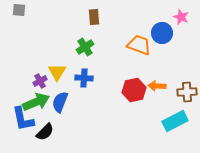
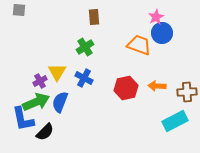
pink star: moved 25 px left; rotated 21 degrees clockwise
blue cross: rotated 24 degrees clockwise
red hexagon: moved 8 px left, 2 px up
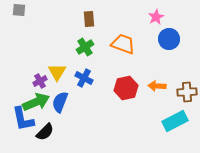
brown rectangle: moved 5 px left, 2 px down
blue circle: moved 7 px right, 6 px down
orange trapezoid: moved 16 px left, 1 px up
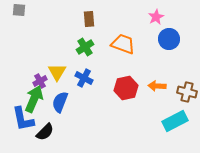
brown cross: rotated 18 degrees clockwise
green arrow: moved 2 px left, 3 px up; rotated 44 degrees counterclockwise
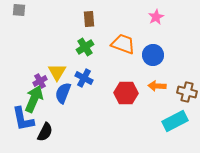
blue circle: moved 16 px left, 16 px down
red hexagon: moved 5 px down; rotated 15 degrees clockwise
blue semicircle: moved 3 px right, 9 px up
black semicircle: rotated 18 degrees counterclockwise
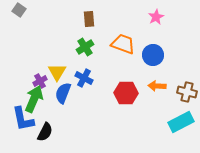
gray square: rotated 32 degrees clockwise
cyan rectangle: moved 6 px right, 1 px down
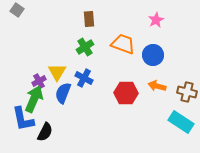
gray square: moved 2 px left
pink star: moved 3 px down
purple cross: moved 1 px left
orange arrow: rotated 12 degrees clockwise
cyan rectangle: rotated 60 degrees clockwise
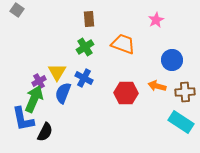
blue circle: moved 19 px right, 5 px down
brown cross: moved 2 px left; rotated 18 degrees counterclockwise
